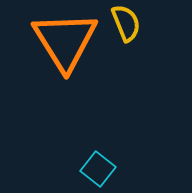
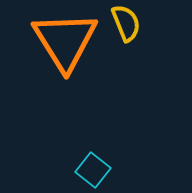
cyan square: moved 5 px left, 1 px down
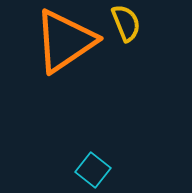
orange triangle: rotated 28 degrees clockwise
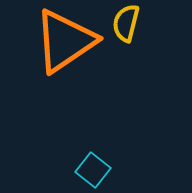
yellow semicircle: rotated 144 degrees counterclockwise
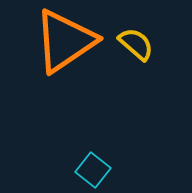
yellow semicircle: moved 10 px right, 21 px down; rotated 117 degrees clockwise
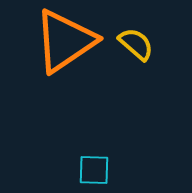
cyan square: moved 1 px right; rotated 36 degrees counterclockwise
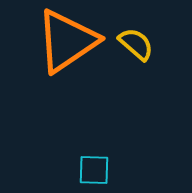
orange triangle: moved 2 px right
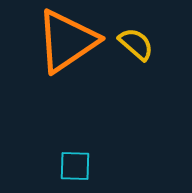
cyan square: moved 19 px left, 4 px up
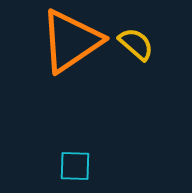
orange triangle: moved 4 px right
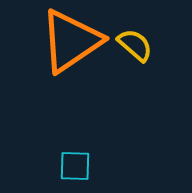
yellow semicircle: moved 1 px left, 1 px down
